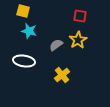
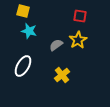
white ellipse: moved 1 px left, 5 px down; rotated 70 degrees counterclockwise
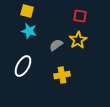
yellow square: moved 4 px right
yellow cross: rotated 28 degrees clockwise
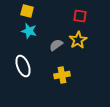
white ellipse: rotated 50 degrees counterclockwise
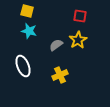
yellow cross: moved 2 px left; rotated 14 degrees counterclockwise
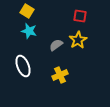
yellow square: rotated 16 degrees clockwise
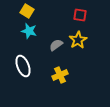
red square: moved 1 px up
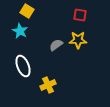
cyan star: moved 9 px left; rotated 14 degrees clockwise
yellow star: rotated 30 degrees clockwise
yellow cross: moved 12 px left, 10 px down
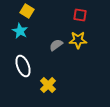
yellow cross: rotated 21 degrees counterclockwise
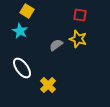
yellow star: moved 1 px up; rotated 18 degrees clockwise
white ellipse: moved 1 px left, 2 px down; rotated 15 degrees counterclockwise
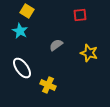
red square: rotated 16 degrees counterclockwise
yellow star: moved 11 px right, 14 px down
yellow cross: rotated 21 degrees counterclockwise
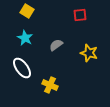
cyan star: moved 5 px right, 7 px down
yellow cross: moved 2 px right
